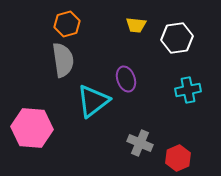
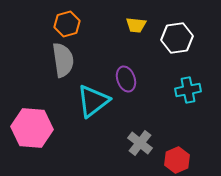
gray cross: rotated 15 degrees clockwise
red hexagon: moved 1 px left, 2 px down
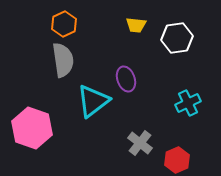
orange hexagon: moved 3 px left; rotated 10 degrees counterclockwise
cyan cross: moved 13 px down; rotated 15 degrees counterclockwise
pink hexagon: rotated 15 degrees clockwise
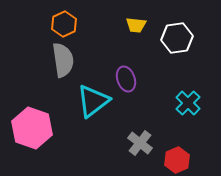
cyan cross: rotated 20 degrees counterclockwise
